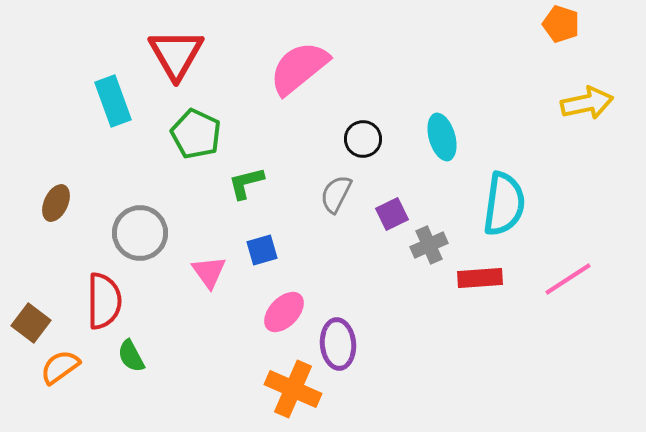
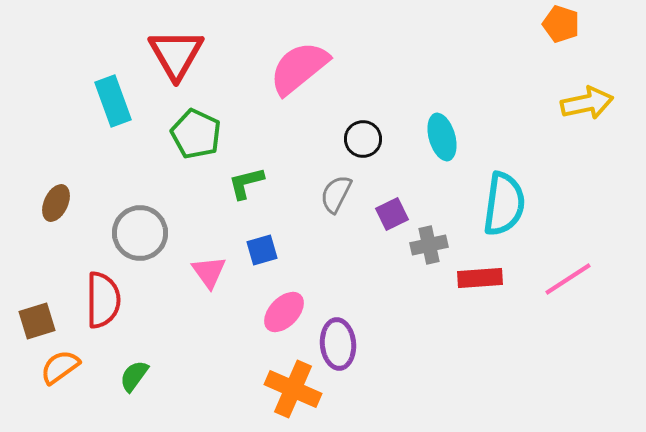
gray cross: rotated 12 degrees clockwise
red semicircle: moved 1 px left, 1 px up
brown square: moved 6 px right, 2 px up; rotated 36 degrees clockwise
green semicircle: moved 3 px right, 20 px down; rotated 64 degrees clockwise
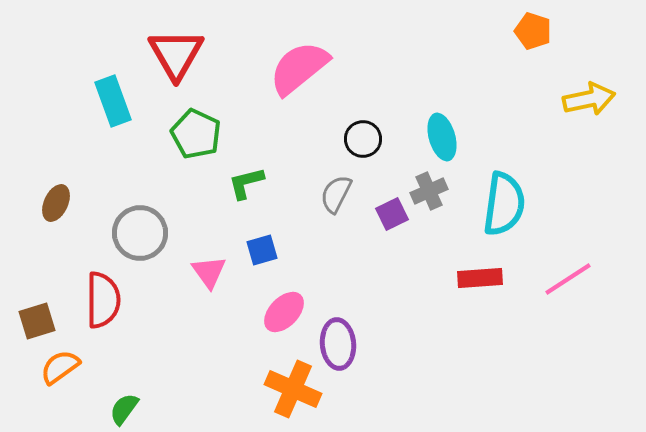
orange pentagon: moved 28 px left, 7 px down
yellow arrow: moved 2 px right, 4 px up
gray cross: moved 54 px up; rotated 12 degrees counterclockwise
green semicircle: moved 10 px left, 33 px down
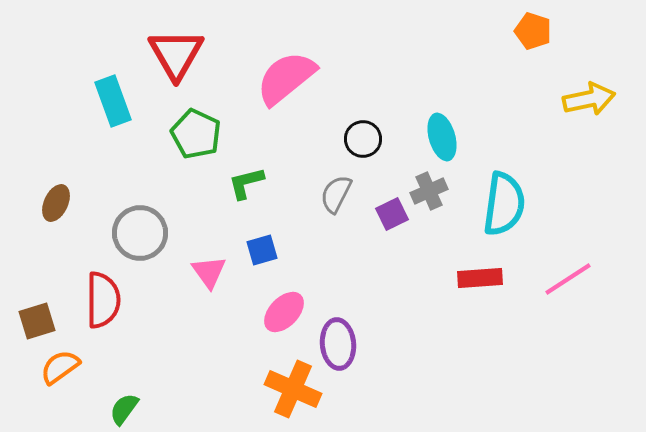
pink semicircle: moved 13 px left, 10 px down
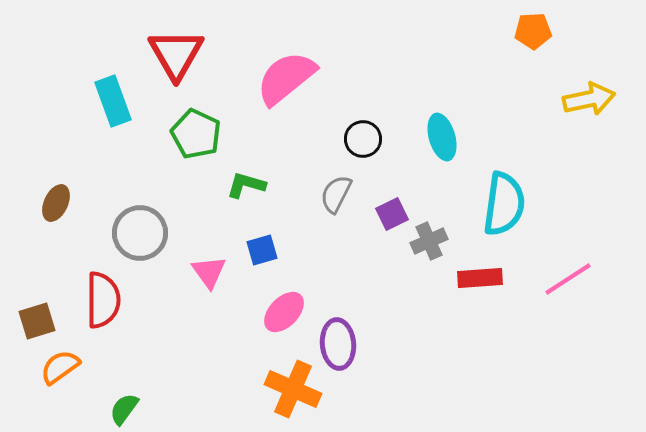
orange pentagon: rotated 21 degrees counterclockwise
green L-shape: moved 2 px down; rotated 30 degrees clockwise
gray cross: moved 50 px down
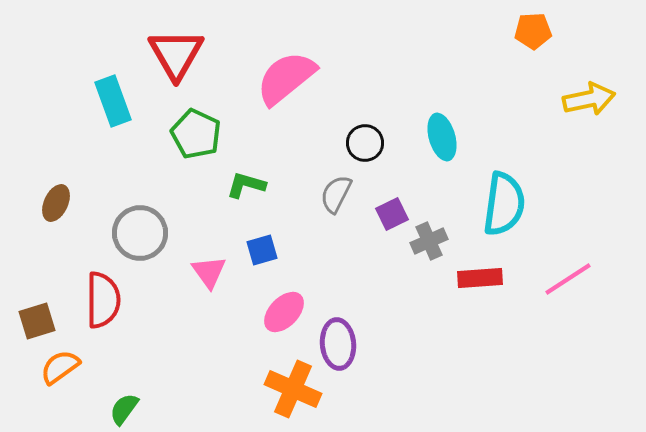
black circle: moved 2 px right, 4 px down
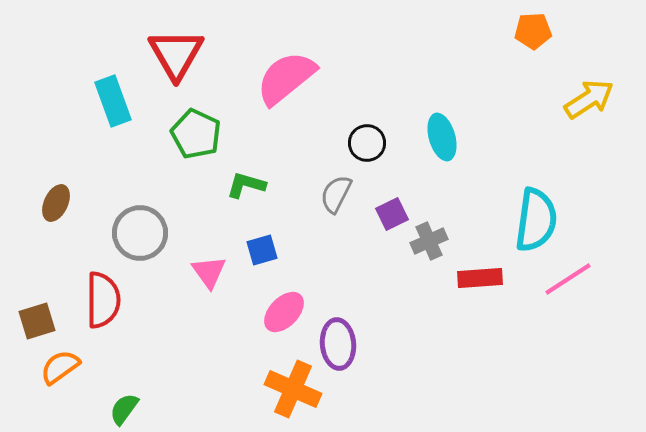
yellow arrow: rotated 21 degrees counterclockwise
black circle: moved 2 px right
cyan semicircle: moved 32 px right, 16 px down
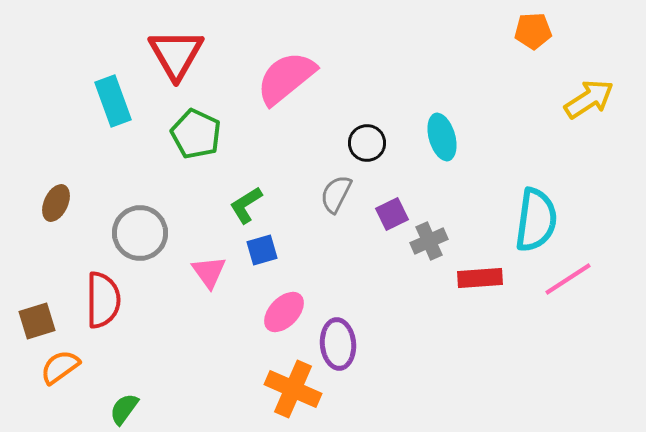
green L-shape: moved 20 px down; rotated 48 degrees counterclockwise
